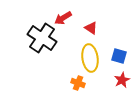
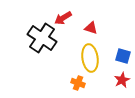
red triangle: rotated 16 degrees counterclockwise
blue square: moved 4 px right
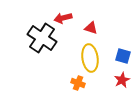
red arrow: rotated 18 degrees clockwise
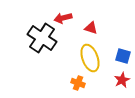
yellow ellipse: rotated 12 degrees counterclockwise
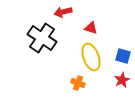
red arrow: moved 6 px up
yellow ellipse: moved 1 px right, 1 px up
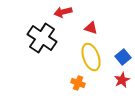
blue square: moved 1 px down; rotated 35 degrees clockwise
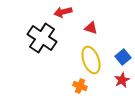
yellow ellipse: moved 3 px down
orange cross: moved 2 px right, 3 px down
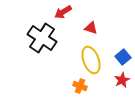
red arrow: rotated 18 degrees counterclockwise
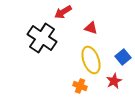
red star: moved 8 px left, 1 px down
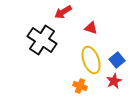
black cross: moved 2 px down
blue square: moved 6 px left, 3 px down
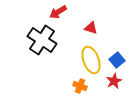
red arrow: moved 5 px left
